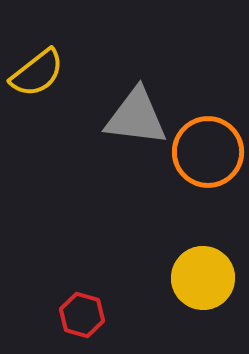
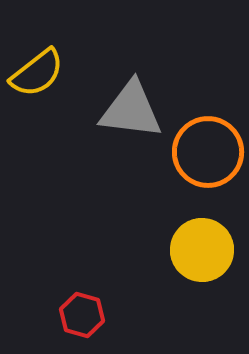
gray triangle: moved 5 px left, 7 px up
yellow circle: moved 1 px left, 28 px up
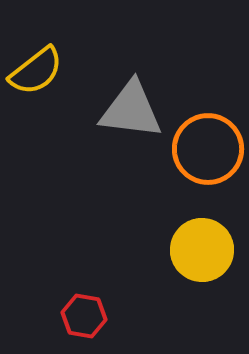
yellow semicircle: moved 1 px left, 2 px up
orange circle: moved 3 px up
red hexagon: moved 2 px right, 1 px down; rotated 6 degrees counterclockwise
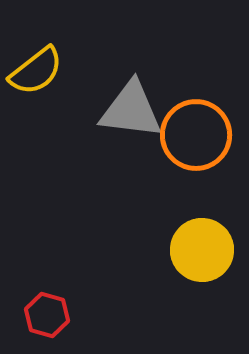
orange circle: moved 12 px left, 14 px up
red hexagon: moved 37 px left, 1 px up; rotated 6 degrees clockwise
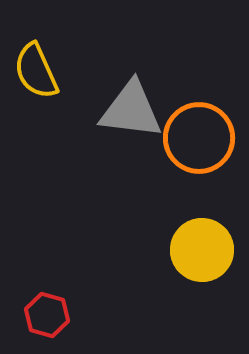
yellow semicircle: rotated 104 degrees clockwise
orange circle: moved 3 px right, 3 px down
